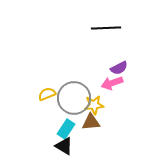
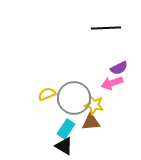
yellow star: rotated 18 degrees clockwise
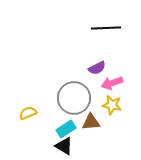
purple semicircle: moved 22 px left
yellow semicircle: moved 19 px left, 19 px down
yellow star: moved 18 px right
cyan rectangle: rotated 24 degrees clockwise
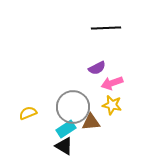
gray circle: moved 1 px left, 9 px down
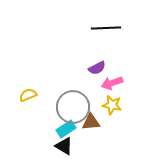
yellow semicircle: moved 18 px up
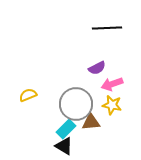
black line: moved 1 px right
pink arrow: moved 1 px down
gray circle: moved 3 px right, 3 px up
cyan rectangle: rotated 12 degrees counterclockwise
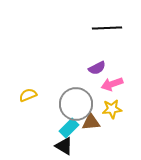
yellow star: moved 4 px down; rotated 18 degrees counterclockwise
cyan rectangle: moved 3 px right, 1 px up
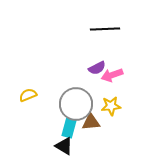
black line: moved 2 px left, 1 px down
pink arrow: moved 9 px up
yellow star: moved 1 px left, 3 px up
cyan rectangle: rotated 30 degrees counterclockwise
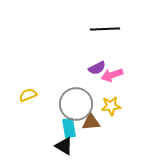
cyan rectangle: rotated 24 degrees counterclockwise
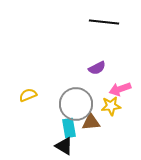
black line: moved 1 px left, 7 px up; rotated 8 degrees clockwise
pink arrow: moved 8 px right, 14 px down
